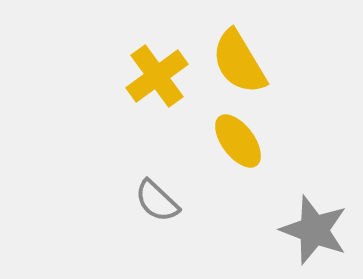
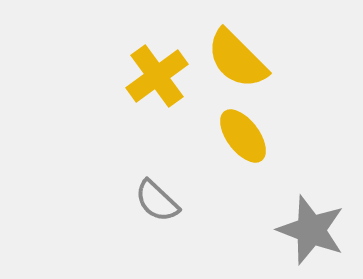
yellow semicircle: moved 2 px left, 3 px up; rotated 14 degrees counterclockwise
yellow ellipse: moved 5 px right, 5 px up
gray star: moved 3 px left
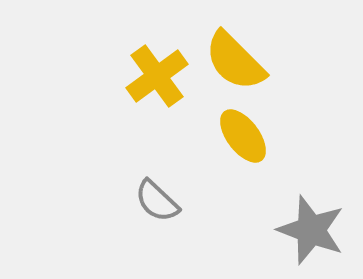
yellow semicircle: moved 2 px left, 2 px down
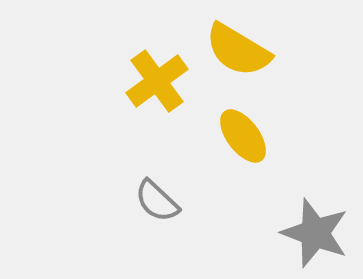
yellow semicircle: moved 3 px right, 11 px up; rotated 14 degrees counterclockwise
yellow cross: moved 5 px down
gray star: moved 4 px right, 3 px down
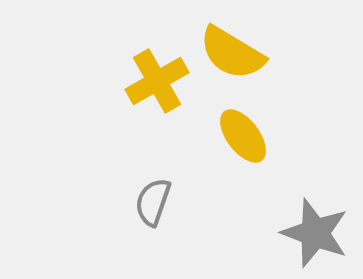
yellow semicircle: moved 6 px left, 3 px down
yellow cross: rotated 6 degrees clockwise
gray semicircle: moved 4 px left, 1 px down; rotated 66 degrees clockwise
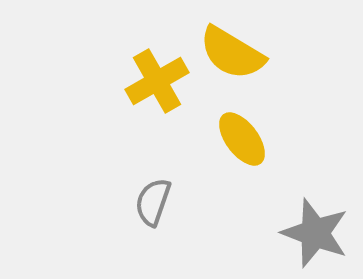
yellow ellipse: moved 1 px left, 3 px down
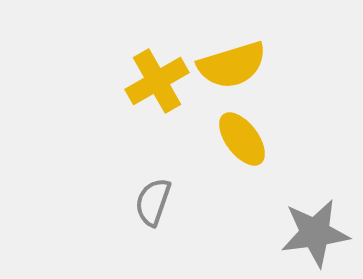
yellow semicircle: moved 12 px down; rotated 48 degrees counterclockwise
gray star: rotated 28 degrees counterclockwise
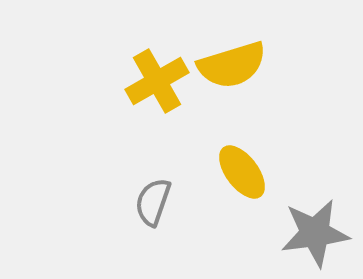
yellow ellipse: moved 33 px down
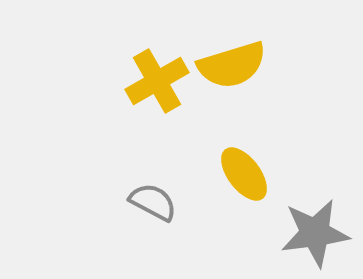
yellow ellipse: moved 2 px right, 2 px down
gray semicircle: rotated 99 degrees clockwise
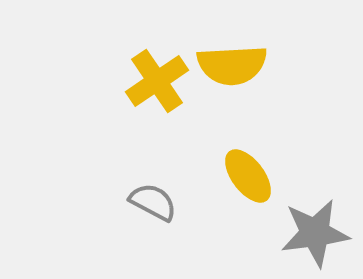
yellow semicircle: rotated 14 degrees clockwise
yellow cross: rotated 4 degrees counterclockwise
yellow ellipse: moved 4 px right, 2 px down
